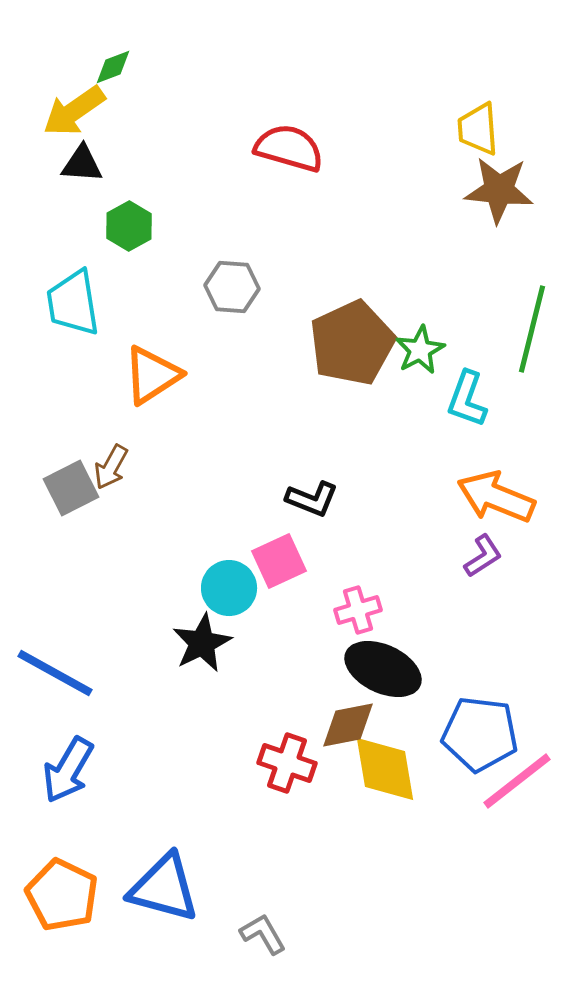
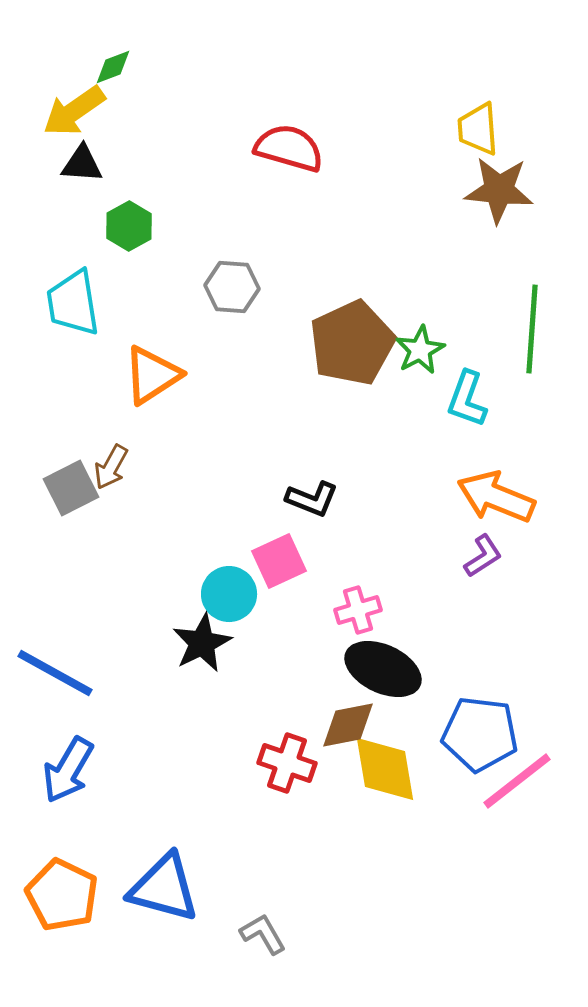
green line: rotated 10 degrees counterclockwise
cyan circle: moved 6 px down
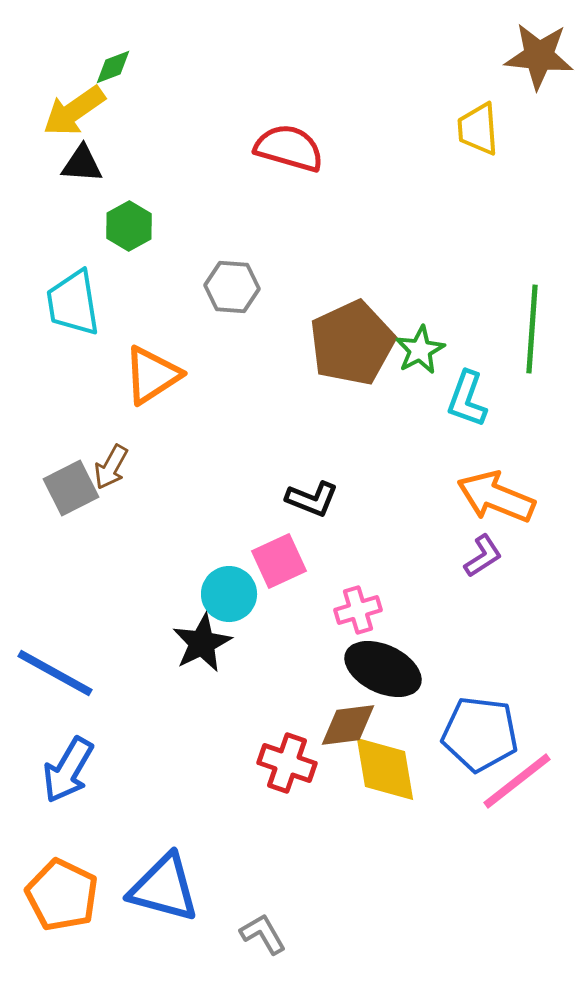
brown star: moved 40 px right, 134 px up
brown diamond: rotated 4 degrees clockwise
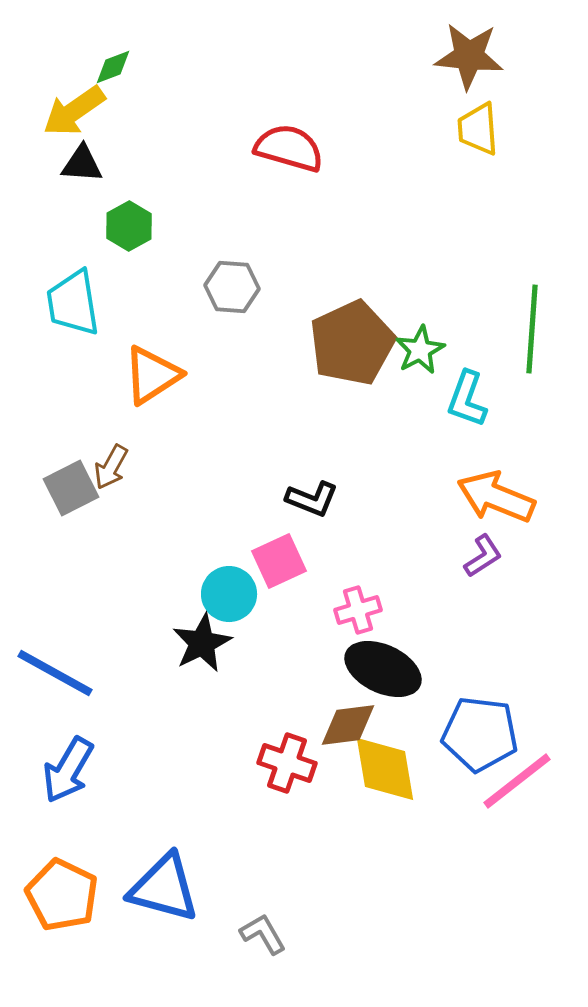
brown star: moved 70 px left
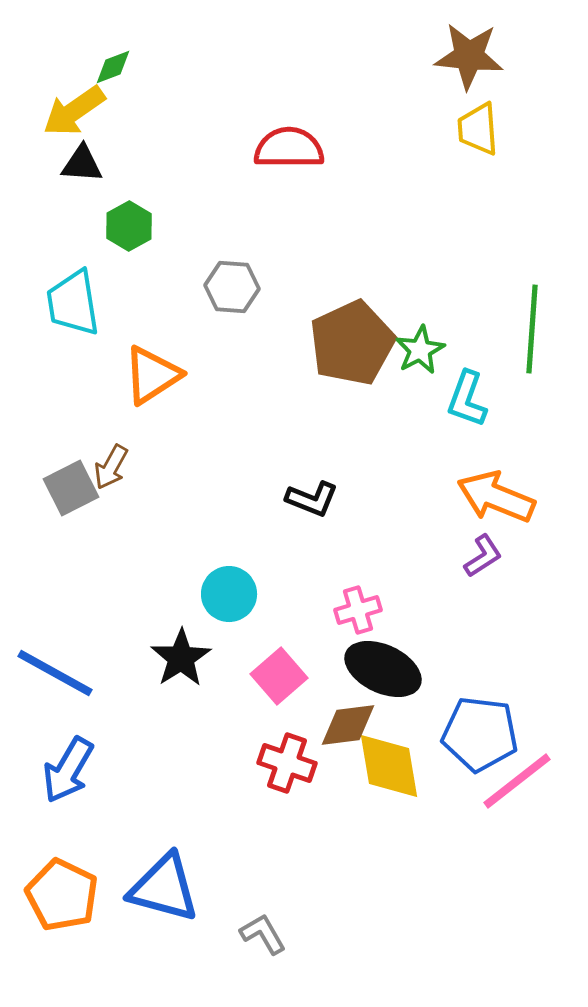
red semicircle: rotated 16 degrees counterclockwise
pink square: moved 115 px down; rotated 16 degrees counterclockwise
black star: moved 21 px left, 15 px down; rotated 6 degrees counterclockwise
yellow diamond: moved 4 px right, 3 px up
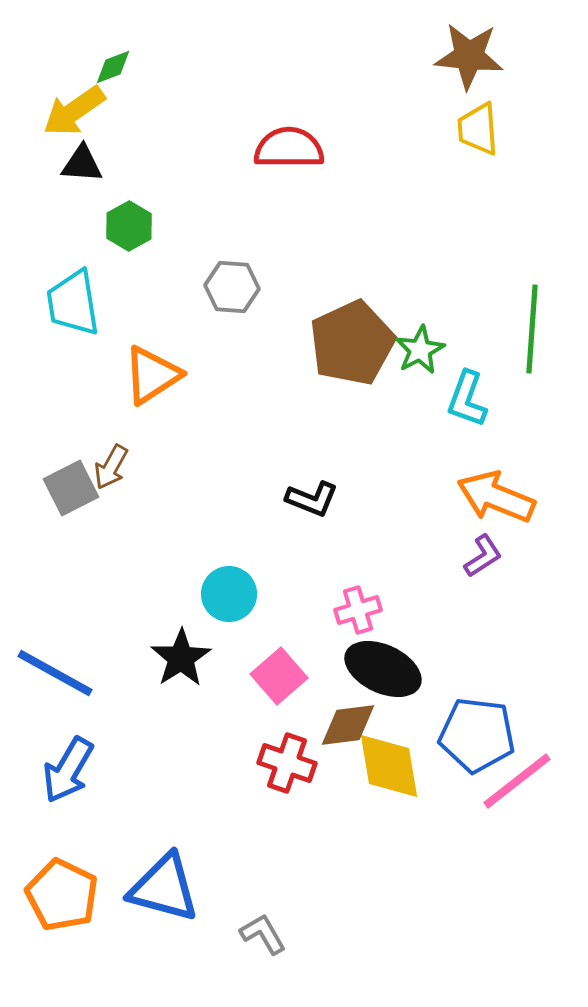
blue pentagon: moved 3 px left, 1 px down
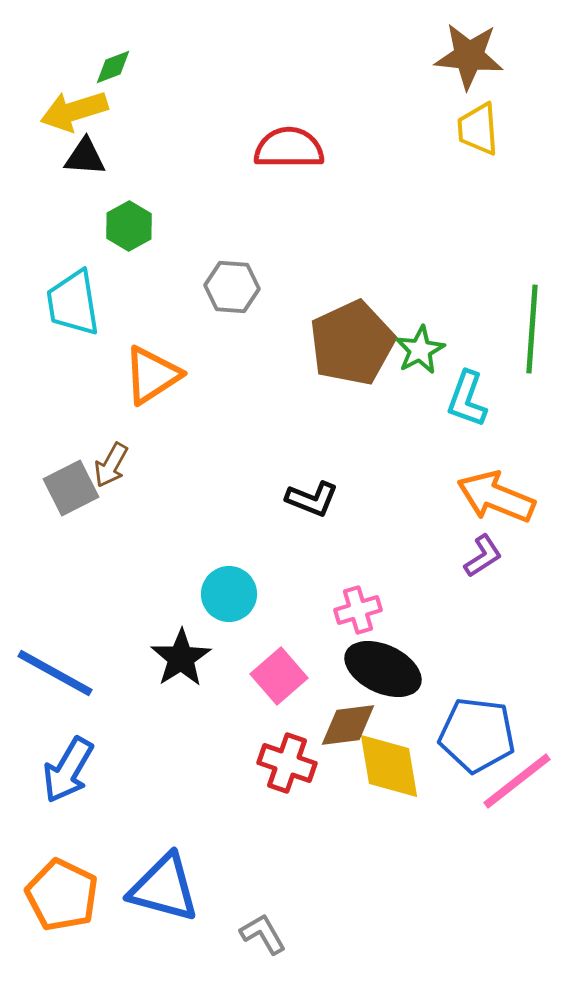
yellow arrow: rotated 18 degrees clockwise
black triangle: moved 3 px right, 7 px up
brown arrow: moved 2 px up
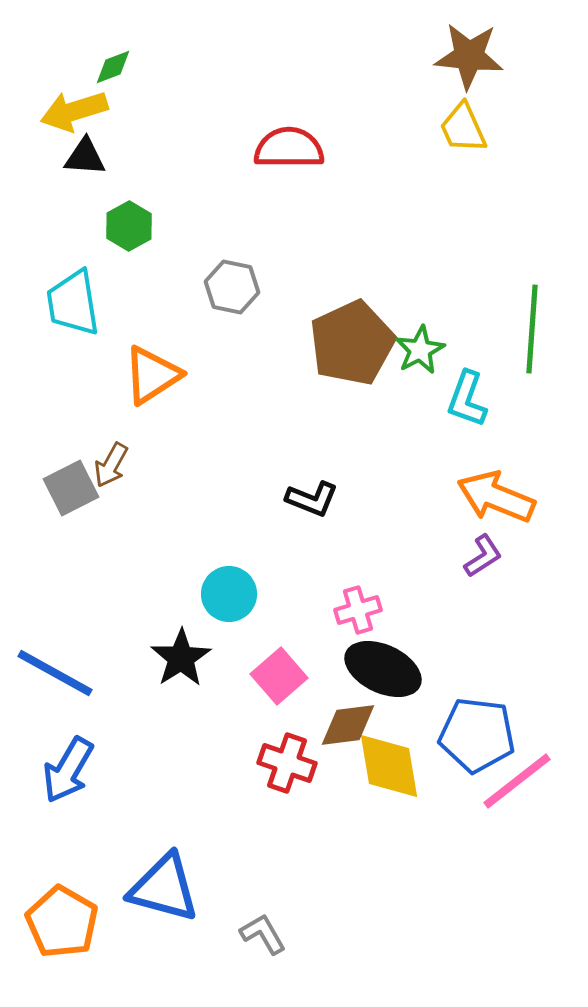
yellow trapezoid: moved 15 px left, 1 px up; rotated 20 degrees counterclockwise
gray hexagon: rotated 8 degrees clockwise
orange pentagon: moved 27 px down; rotated 4 degrees clockwise
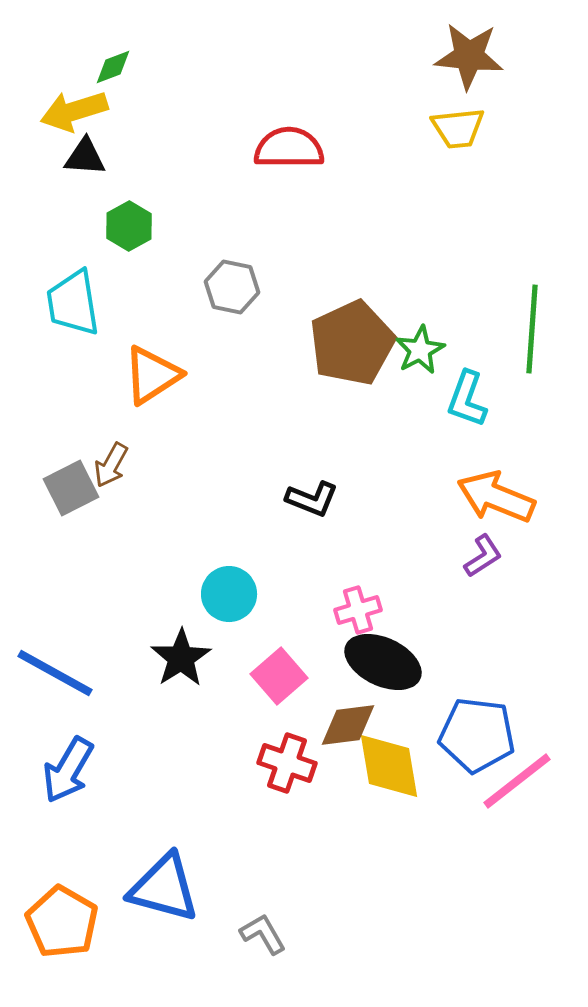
yellow trapezoid: moved 5 px left; rotated 72 degrees counterclockwise
black ellipse: moved 7 px up
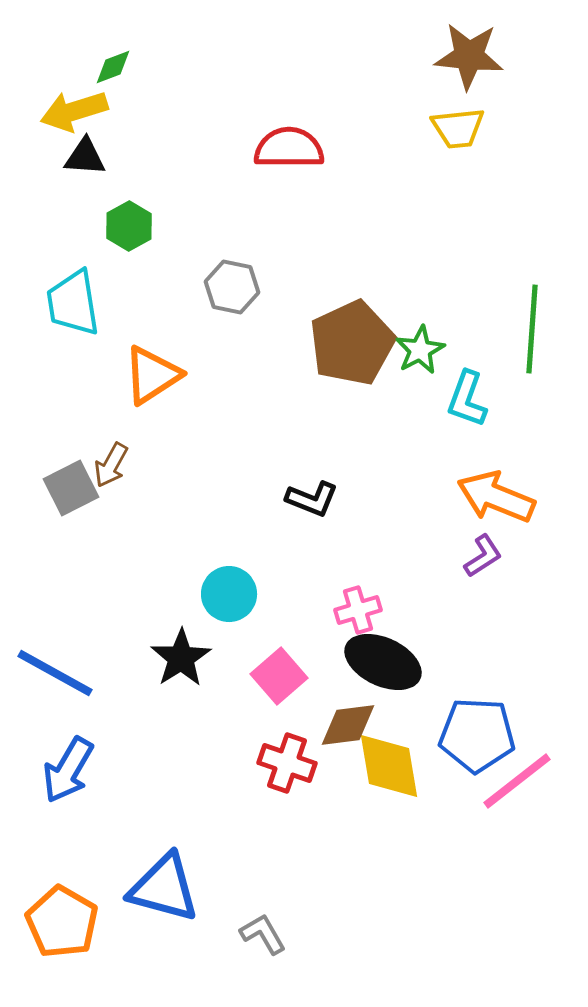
blue pentagon: rotated 4 degrees counterclockwise
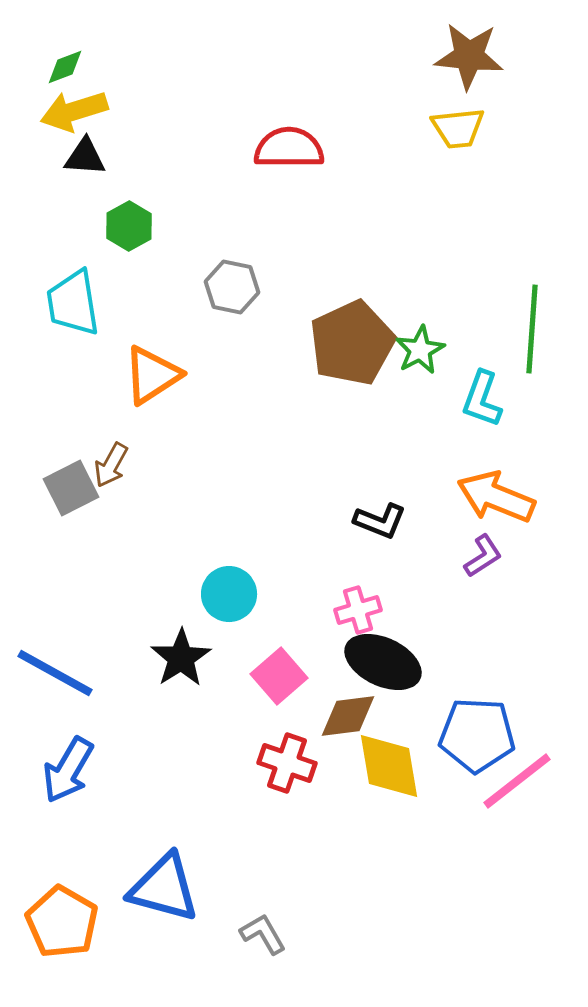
green diamond: moved 48 px left
cyan L-shape: moved 15 px right
black L-shape: moved 68 px right, 22 px down
brown diamond: moved 9 px up
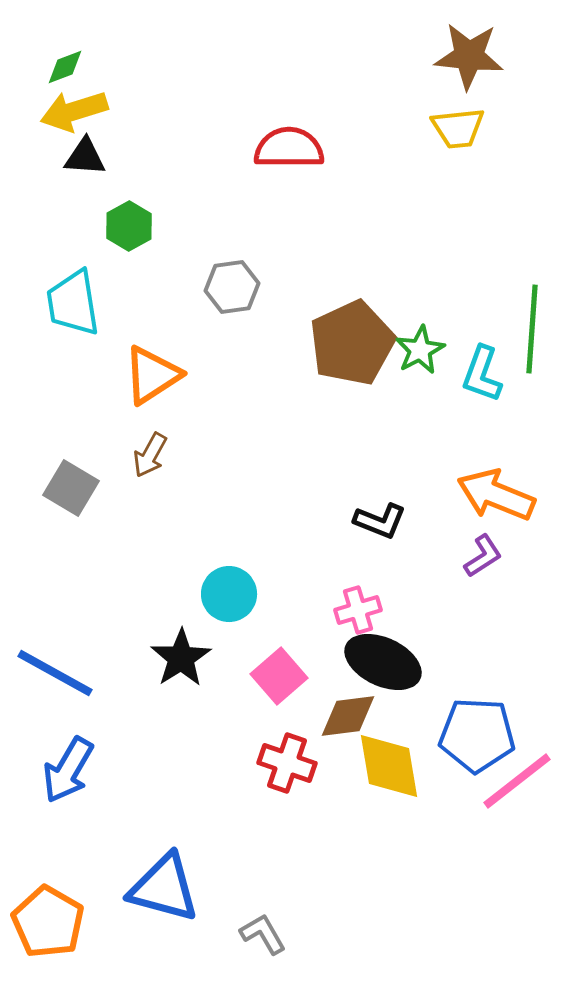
gray hexagon: rotated 20 degrees counterclockwise
cyan L-shape: moved 25 px up
brown arrow: moved 39 px right, 10 px up
gray square: rotated 32 degrees counterclockwise
orange arrow: moved 2 px up
orange pentagon: moved 14 px left
